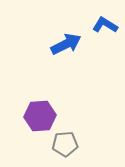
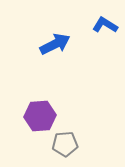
blue arrow: moved 11 px left
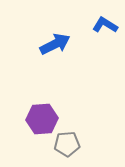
purple hexagon: moved 2 px right, 3 px down
gray pentagon: moved 2 px right
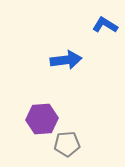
blue arrow: moved 11 px right, 16 px down; rotated 20 degrees clockwise
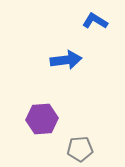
blue L-shape: moved 10 px left, 4 px up
gray pentagon: moved 13 px right, 5 px down
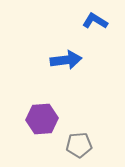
gray pentagon: moved 1 px left, 4 px up
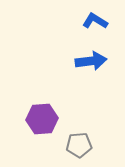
blue arrow: moved 25 px right, 1 px down
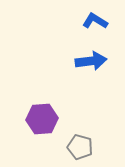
gray pentagon: moved 1 px right, 2 px down; rotated 20 degrees clockwise
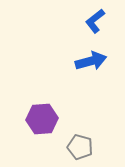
blue L-shape: rotated 70 degrees counterclockwise
blue arrow: rotated 8 degrees counterclockwise
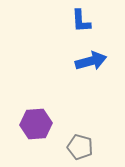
blue L-shape: moved 14 px left; rotated 55 degrees counterclockwise
purple hexagon: moved 6 px left, 5 px down
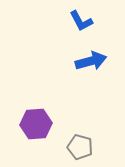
blue L-shape: rotated 25 degrees counterclockwise
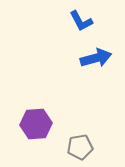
blue arrow: moved 5 px right, 3 px up
gray pentagon: rotated 25 degrees counterclockwise
